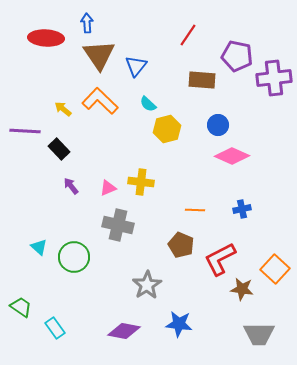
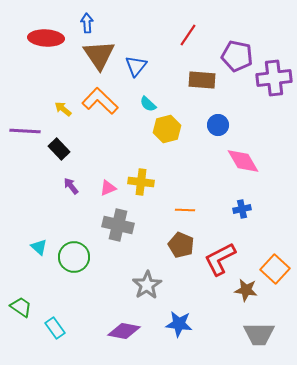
pink diamond: moved 11 px right, 5 px down; rotated 36 degrees clockwise
orange line: moved 10 px left
brown star: moved 4 px right, 1 px down
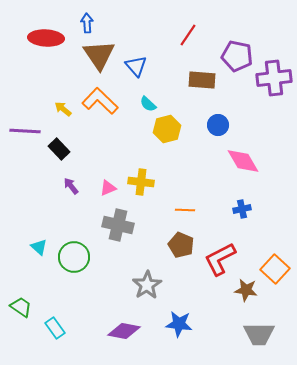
blue triangle: rotated 20 degrees counterclockwise
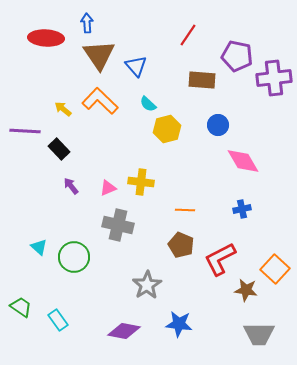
cyan rectangle: moved 3 px right, 8 px up
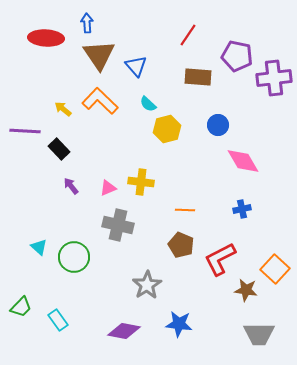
brown rectangle: moved 4 px left, 3 px up
green trapezoid: rotated 100 degrees clockwise
